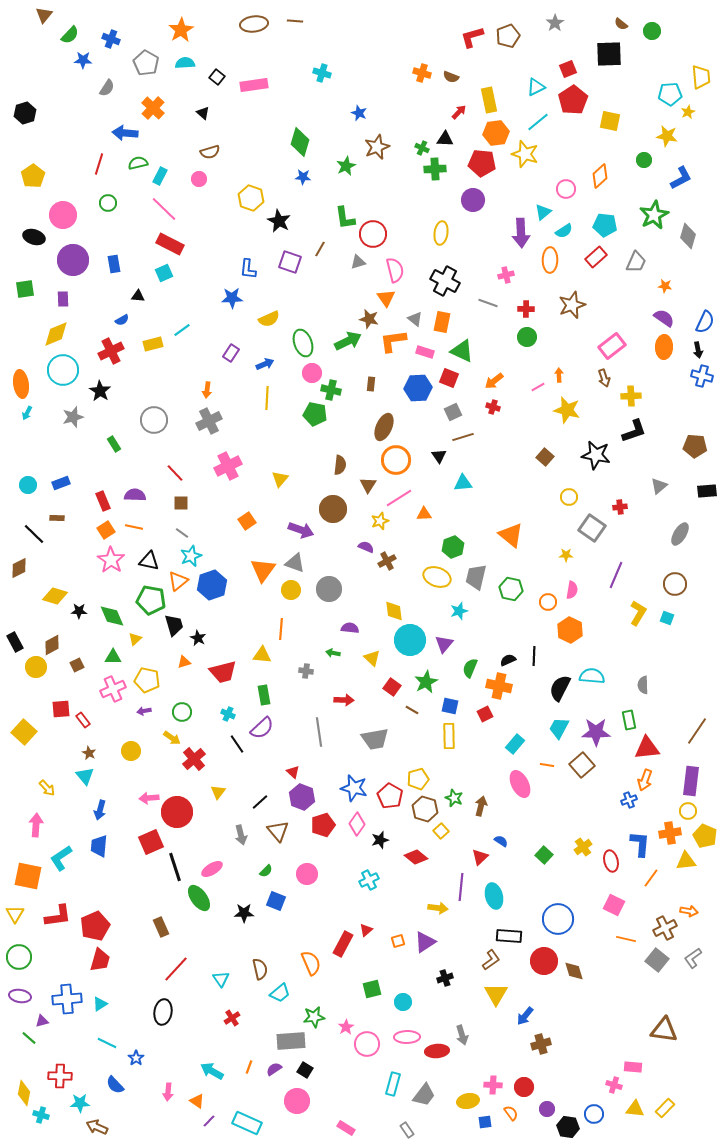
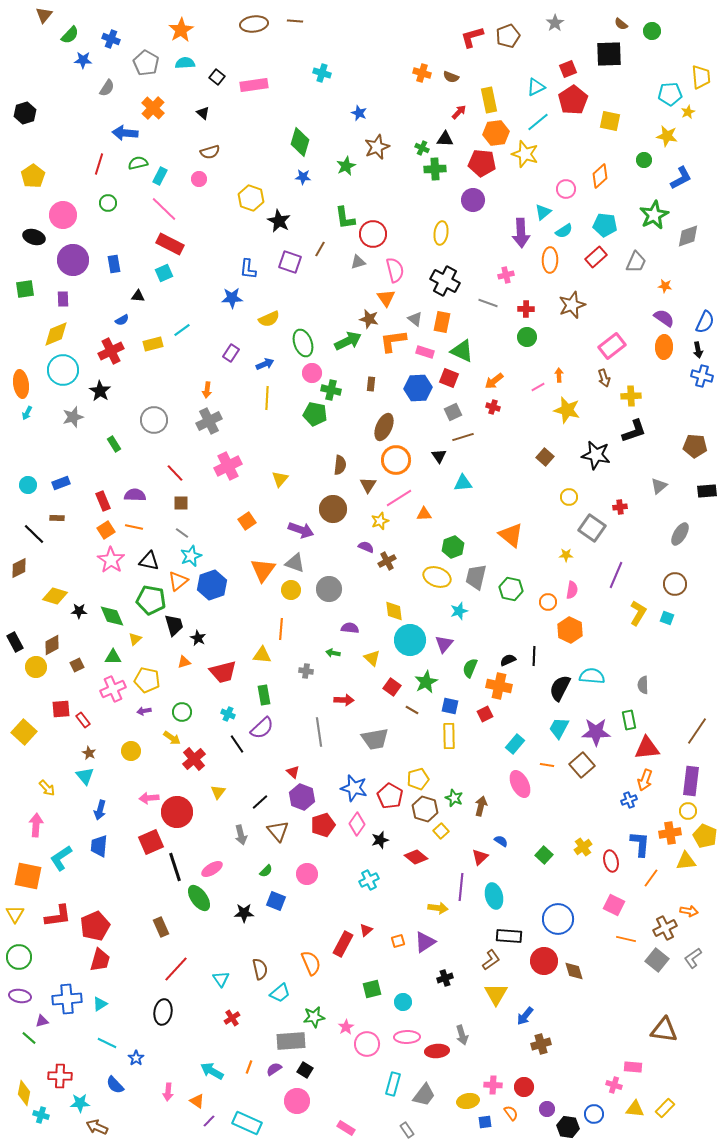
gray diamond at (688, 236): rotated 55 degrees clockwise
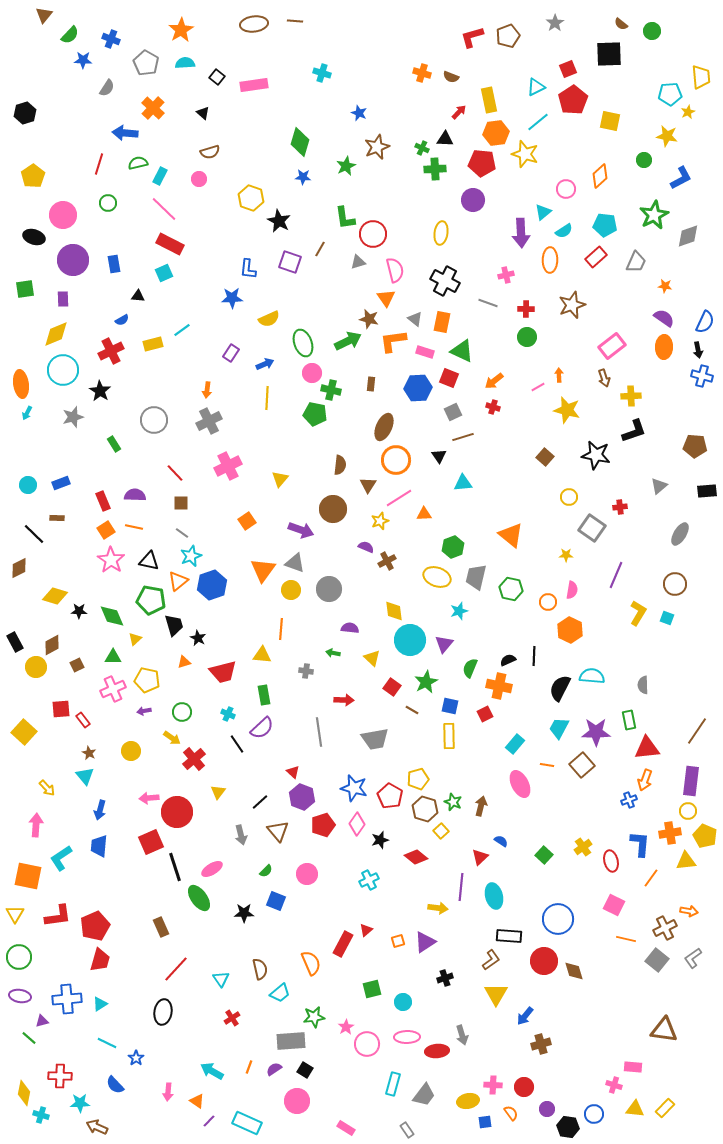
green star at (454, 798): moved 1 px left, 4 px down
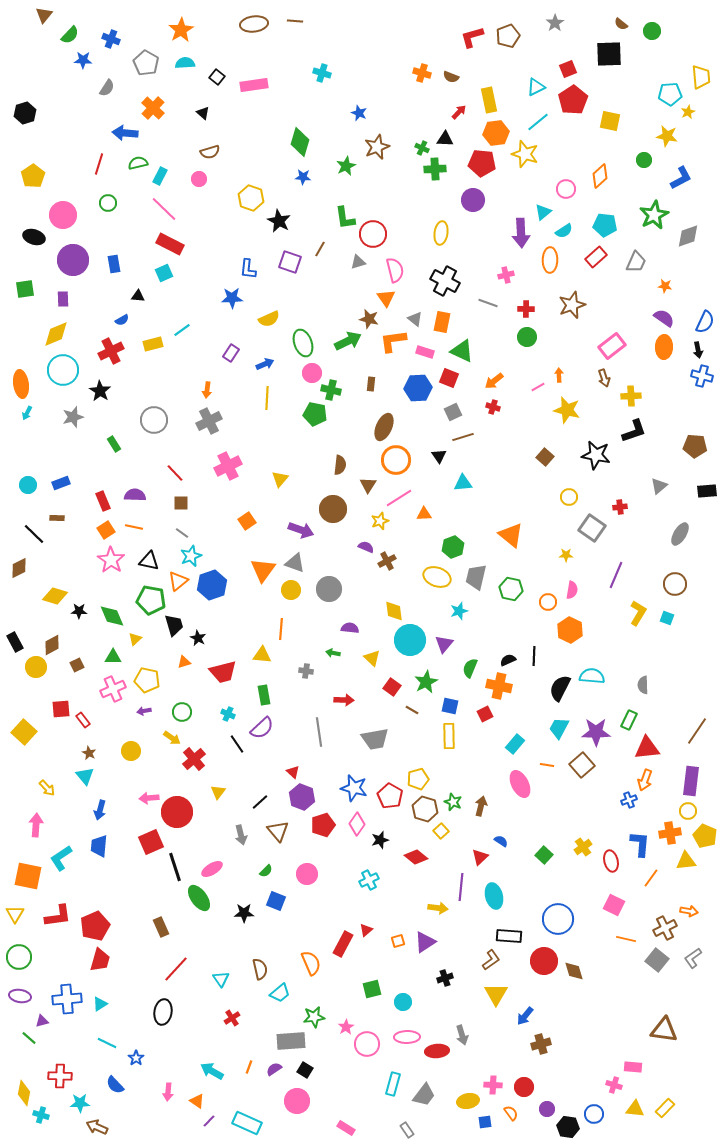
green rectangle at (629, 720): rotated 36 degrees clockwise
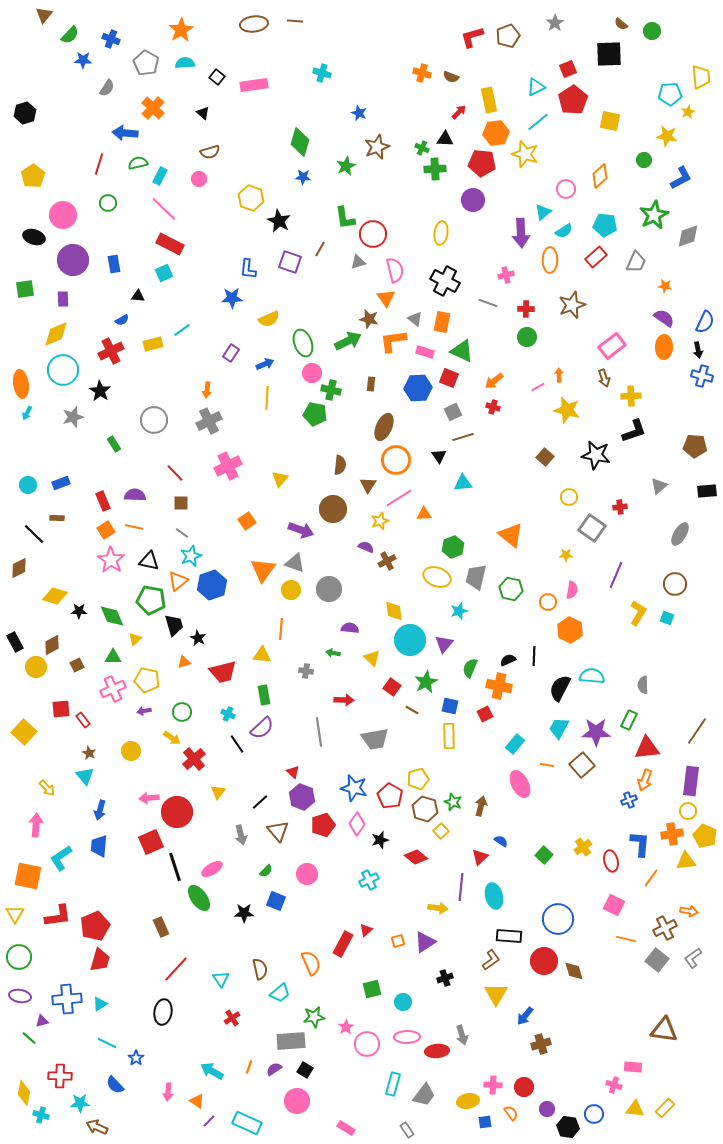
orange cross at (670, 833): moved 2 px right, 1 px down
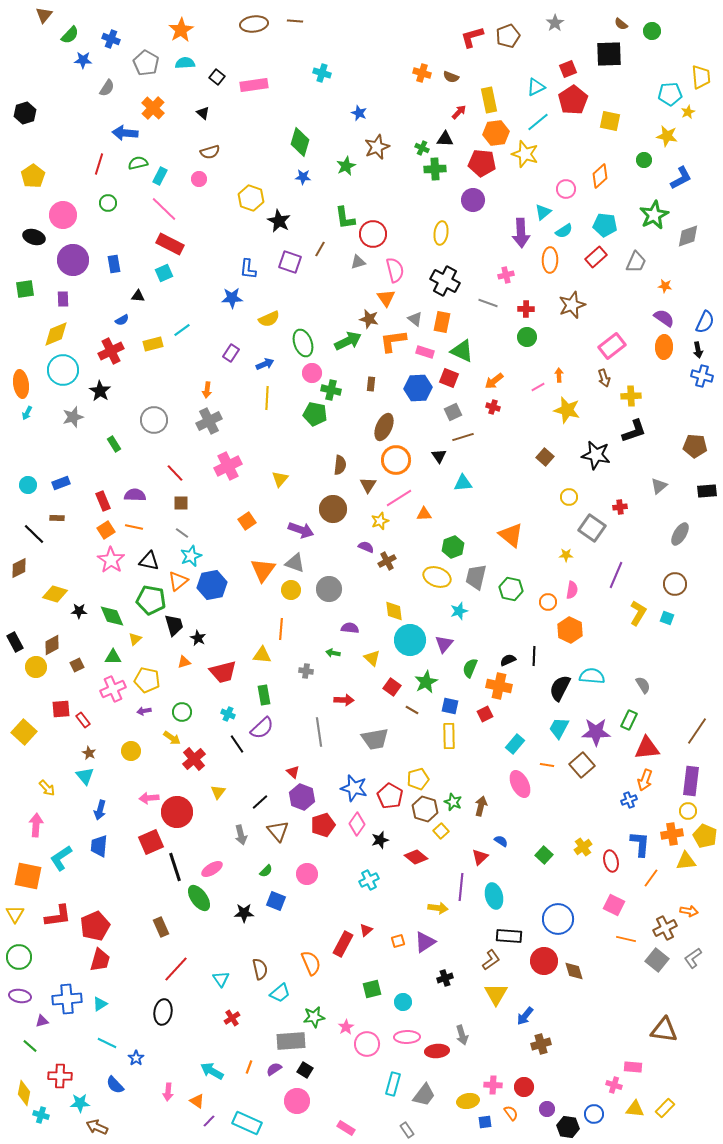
blue hexagon at (212, 585): rotated 8 degrees clockwise
yellow diamond at (55, 596): moved 2 px up
gray semicircle at (643, 685): rotated 150 degrees clockwise
green line at (29, 1038): moved 1 px right, 8 px down
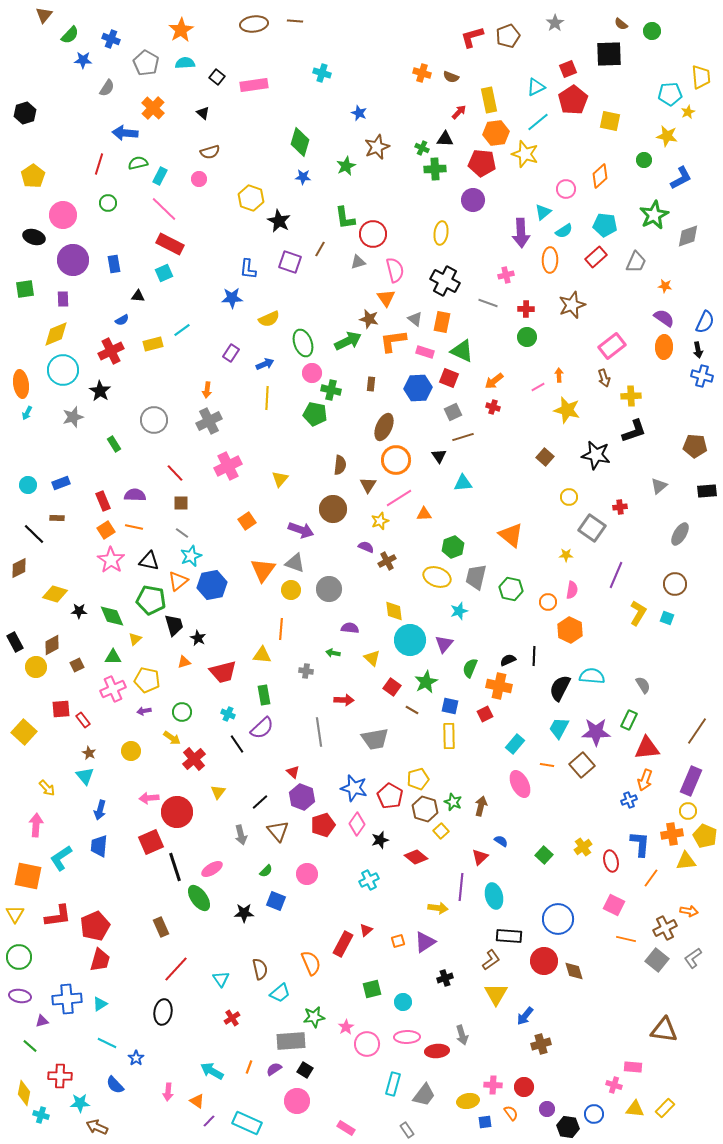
purple rectangle at (691, 781): rotated 16 degrees clockwise
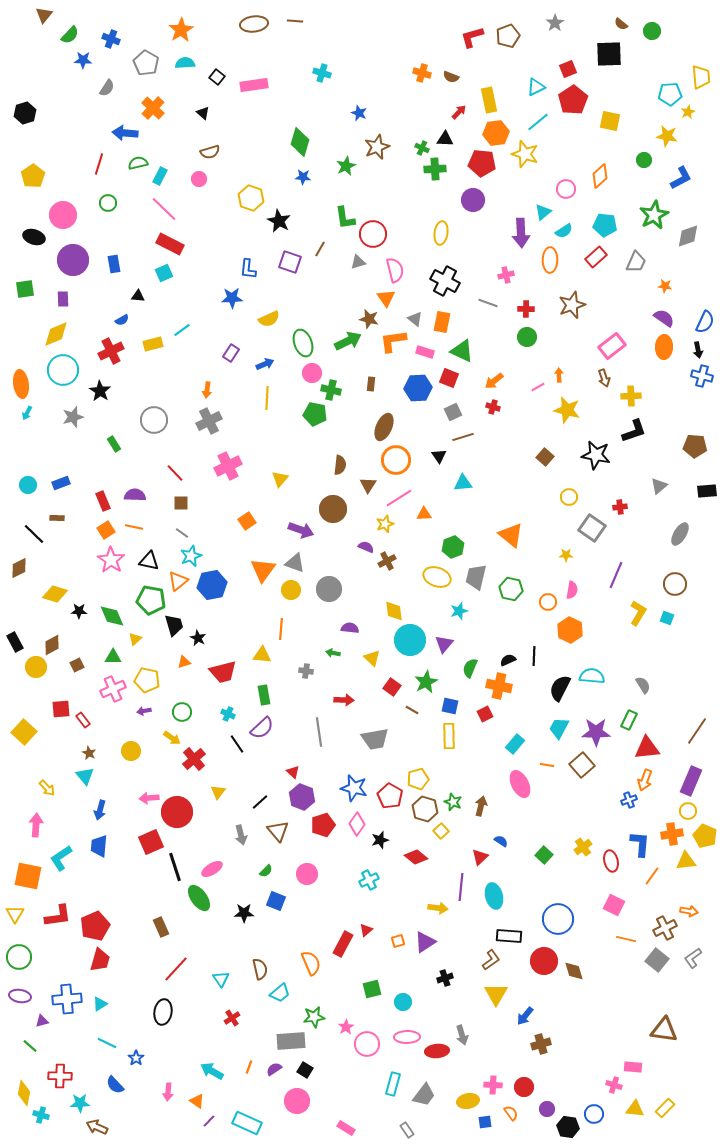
yellow star at (380, 521): moved 5 px right, 3 px down
orange line at (651, 878): moved 1 px right, 2 px up
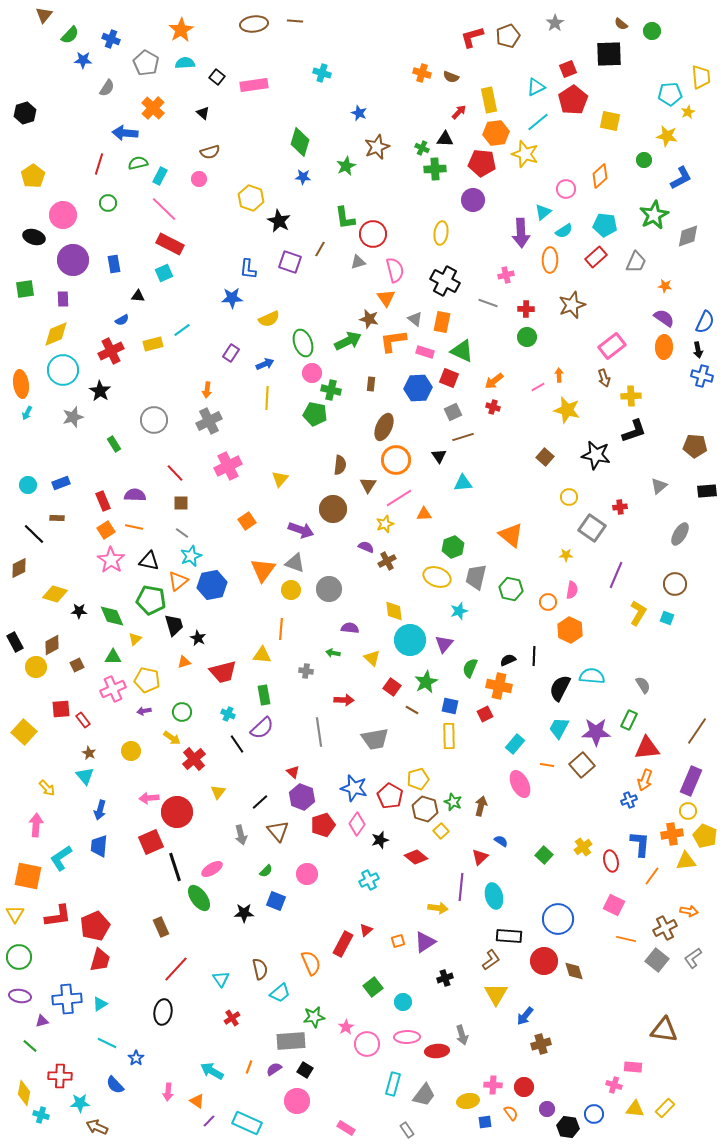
green square at (372, 989): moved 1 px right, 2 px up; rotated 24 degrees counterclockwise
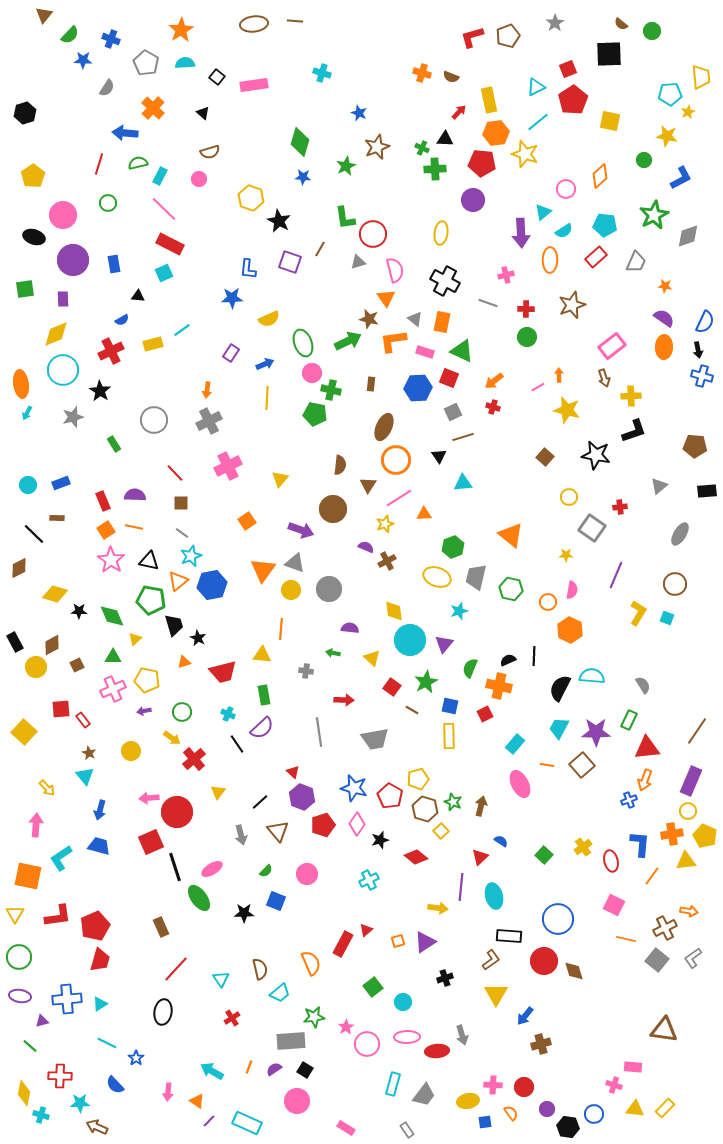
blue trapezoid at (99, 846): rotated 100 degrees clockwise
